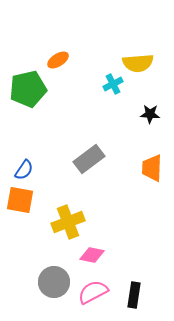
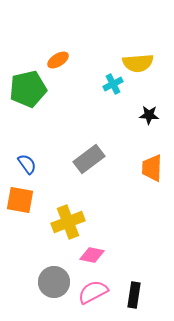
black star: moved 1 px left, 1 px down
blue semicircle: moved 3 px right, 6 px up; rotated 70 degrees counterclockwise
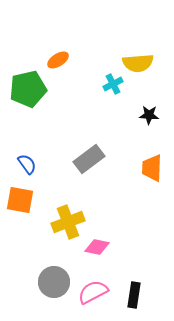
pink diamond: moved 5 px right, 8 px up
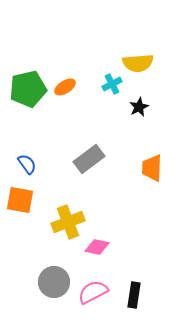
orange ellipse: moved 7 px right, 27 px down
cyan cross: moved 1 px left
black star: moved 10 px left, 8 px up; rotated 30 degrees counterclockwise
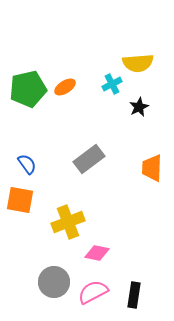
pink diamond: moved 6 px down
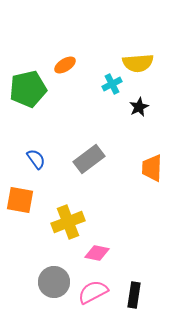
orange ellipse: moved 22 px up
blue semicircle: moved 9 px right, 5 px up
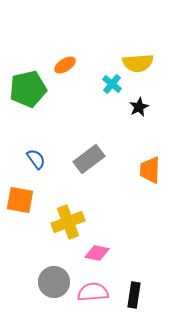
cyan cross: rotated 24 degrees counterclockwise
orange trapezoid: moved 2 px left, 2 px down
pink semicircle: rotated 24 degrees clockwise
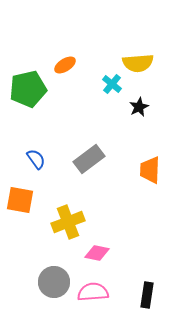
black rectangle: moved 13 px right
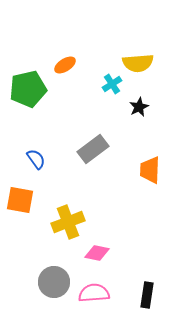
cyan cross: rotated 18 degrees clockwise
gray rectangle: moved 4 px right, 10 px up
pink semicircle: moved 1 px right, 1 px down
